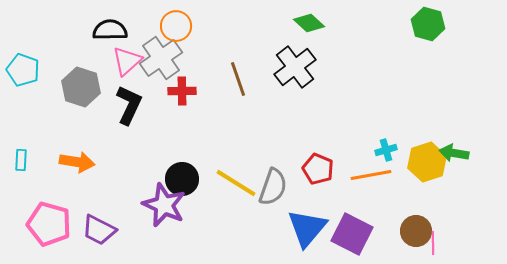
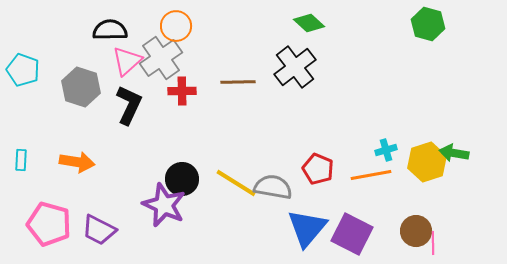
brown line: moved 3 px down; rotated 72 degrees counterclockwise
gray semicircle: rotated 99 degrees counterclockwise
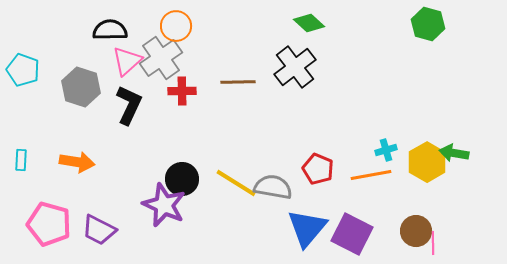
yellow hexagon: rotated 12 degrees counterclockwise
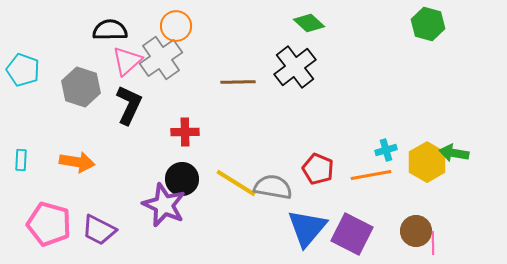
red cross: moved 3 px right, 41 px down
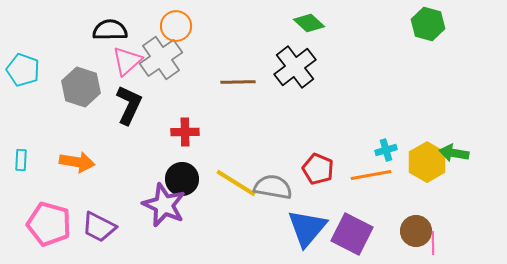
purple trapezoid: moved 3 px up
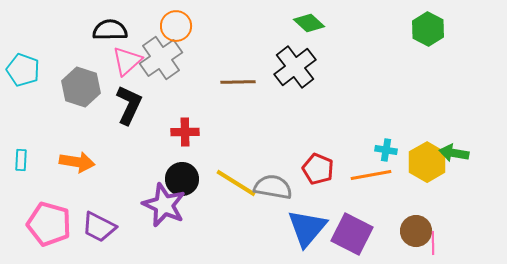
green hexagon: moved 5 px down; rotated 12 degrees clockwise
cyan cross: rotated 25 degrees clockwise
